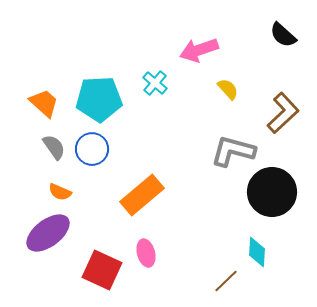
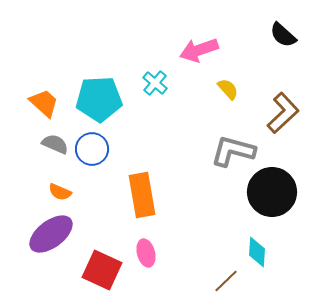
gray semicircle: moved 1 px right, 3 px up; rotated 32 degrees counterclockwise
orange rectangle: rotated 60 degrees counterclockwise
purple ellipse: moved 3 px right, 1 px down
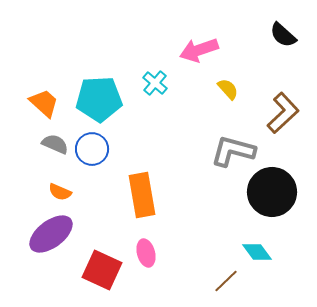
cyan diamond: rotated 40 degrees counterclockwise
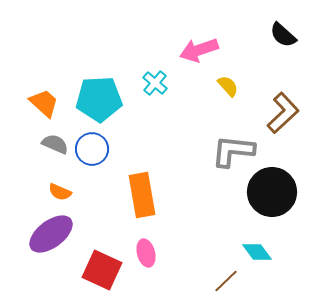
yellow semicircle: moved 3 px up
gray L-shape: rotated 9 degrees counterclockwise
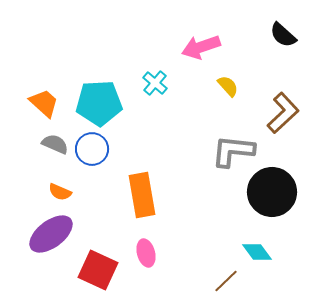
pink arrow: moved 2 px right, 3 px up
cyan pentagon: moved 4 px down
red square: moved 4 px left
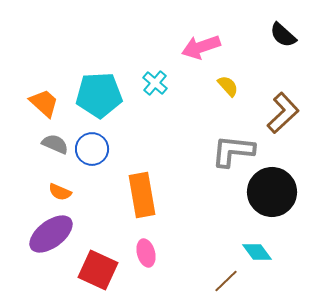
cyan pentagon: moved 8 px up
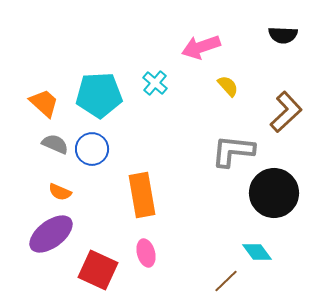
black semicircle: rotated 40 degrees counterclockwise
brown L-shape: moved 3 px right, 1 px up
black circle: moved 2 px right, 1 px down
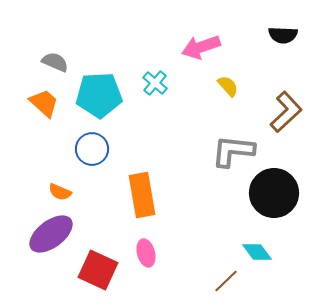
gray semicircle: moved 82 px up
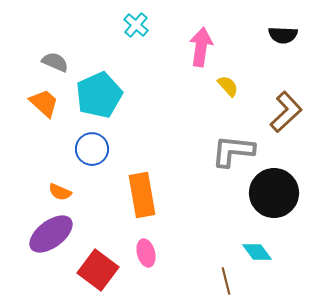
pink arrow: rotated 117 degrees clockwise
cyan cross: moved 19 px left, 58 px up
cyan pentagon: rotated 21 degrees counterclockwise
red square: rotated 12 degrees clockwise
brown line: rotated 60 degrees counterclockwise
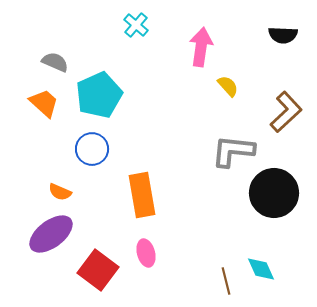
cyan diamond: moved 4 px right, 17 px down; rotated 12 degrees clockwise
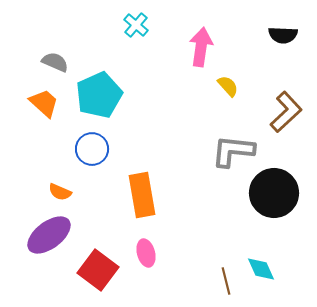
purple ellipse: moved 2 px left, 1 px down
